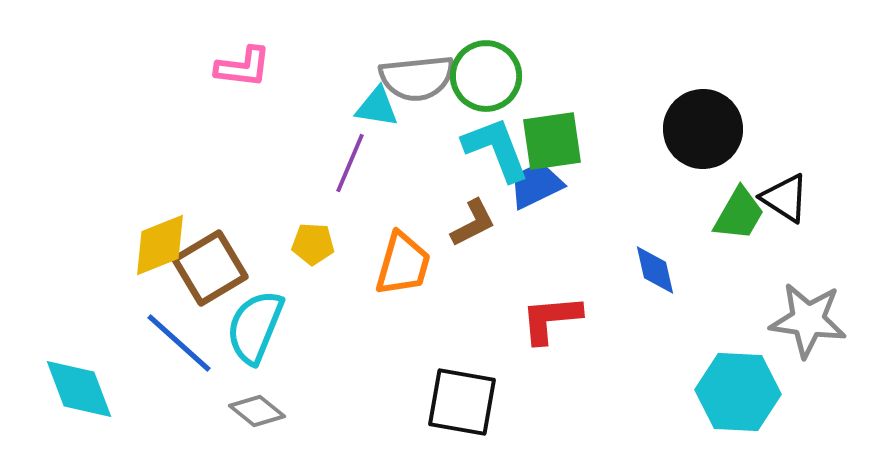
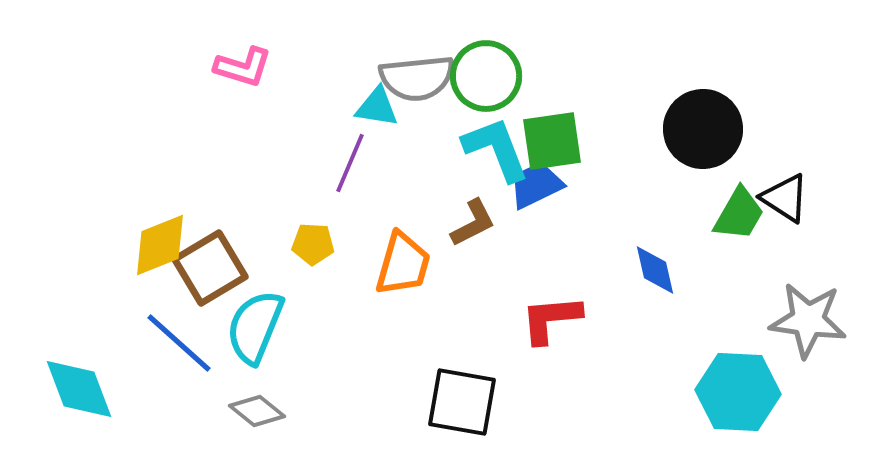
pink L-shape: rotated 10 degrees clockwise
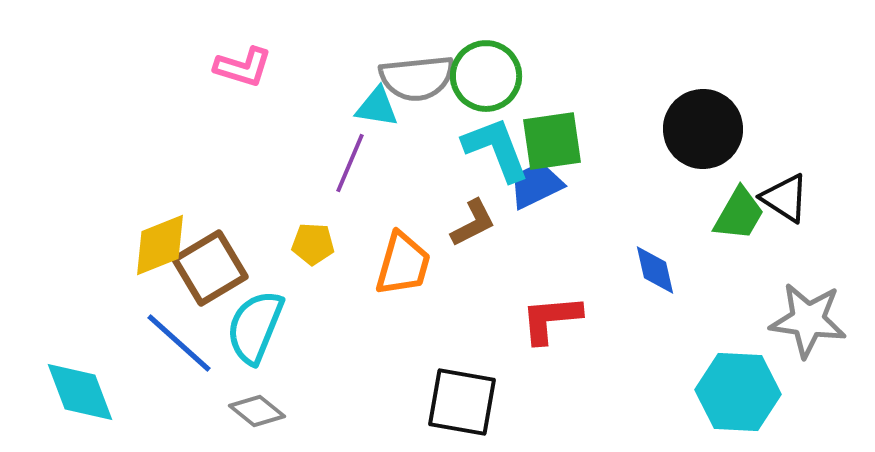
cyan diamond: moved 1 px right, 3 px down
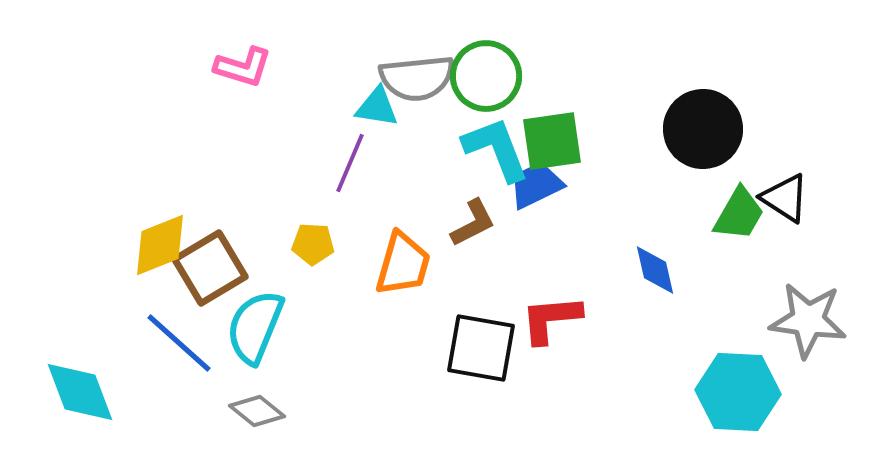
black square: moved 19 px right, 54 px up
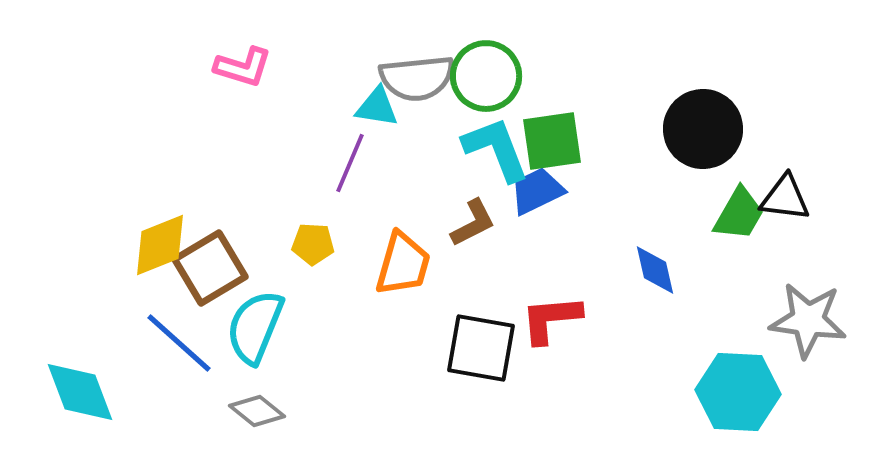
blue trapezoid: moved 1 px right, 6 px down
black triangle: rotated 26 degrees counterclockwise
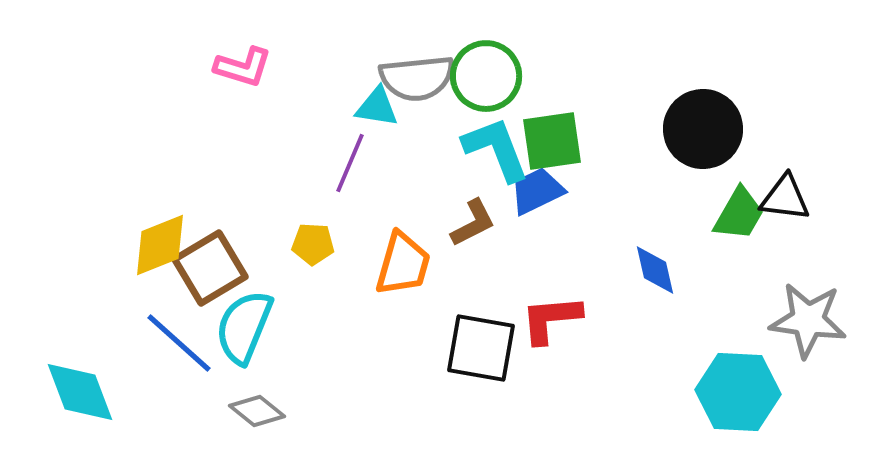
cyan semicircle: moved 11 px left
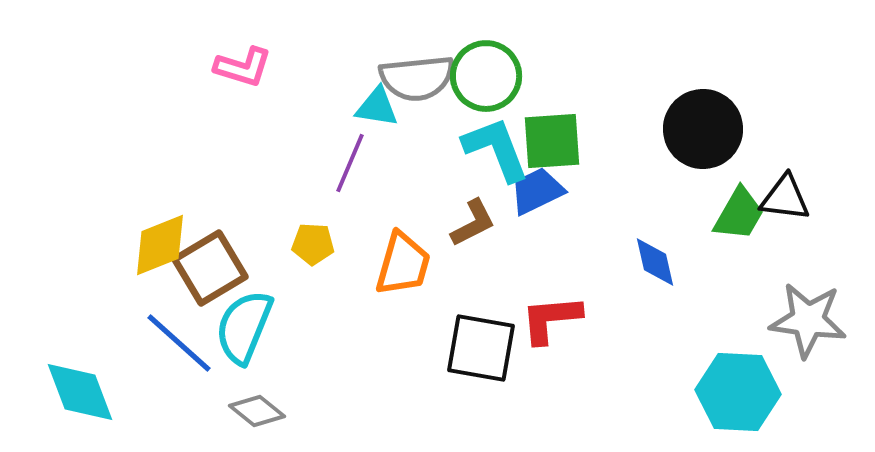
green square: rotated 4 degrees clockwise
blue diamond: moved 8 px up
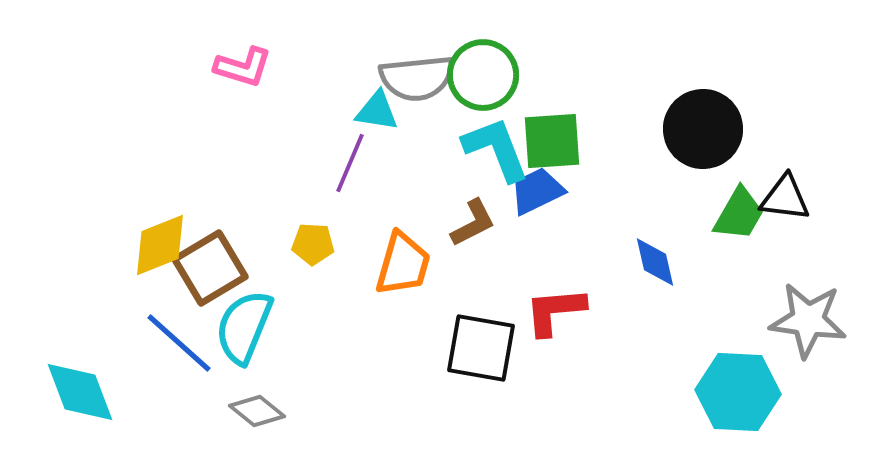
green circle: moved 3 px left, 1 px up
cyan triangle: moved 4 px down
red L-shape: moved 4 px right, 8 px up
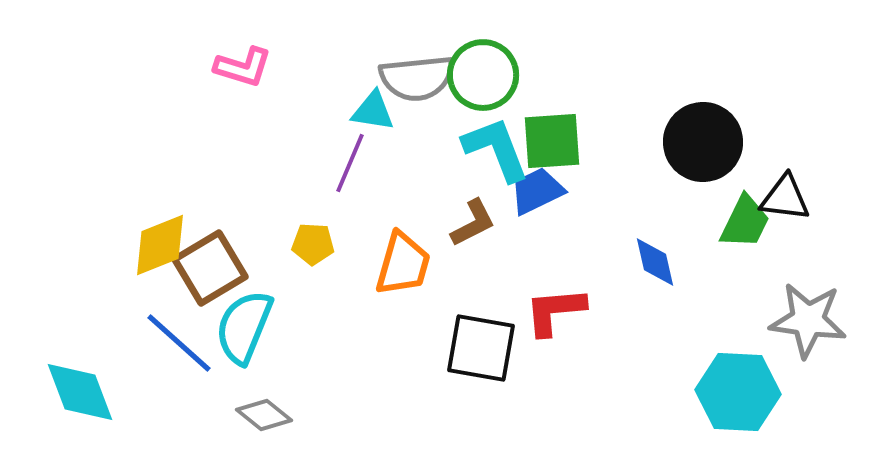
cyan triangle: moved 4 px left
black circle: moved 13 px down
green trapezoid: moved 6 px right, 8 px down; rotated 4 degrees counterclockwise
gray diamond: moved 7 px right, 4 px down
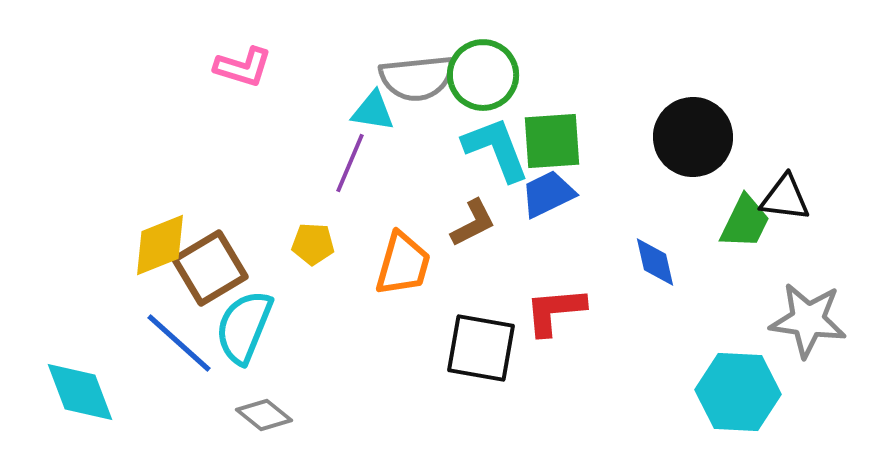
black circle: moved 10 px left, 5 px up
blue trapezoid: moved 11 px right, 3 px down
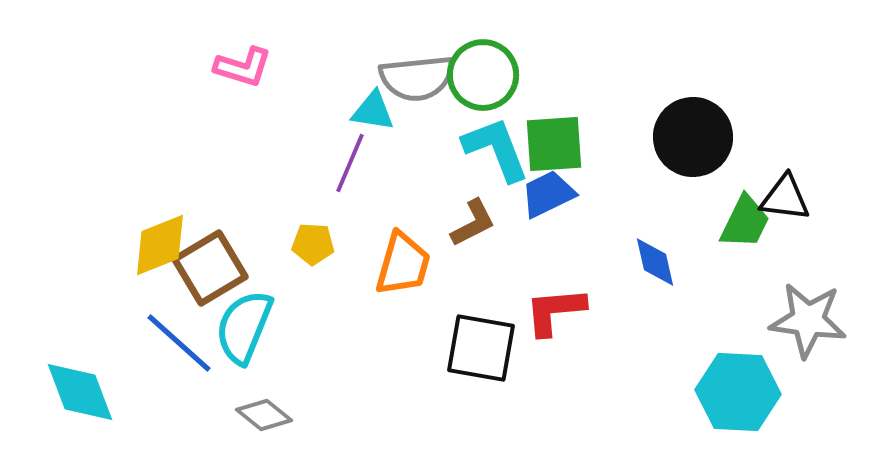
green square: moved 2 px right, 3 px down
